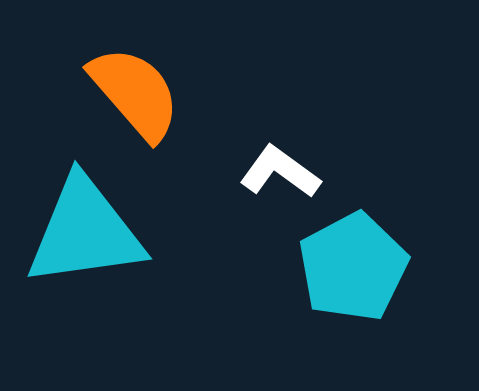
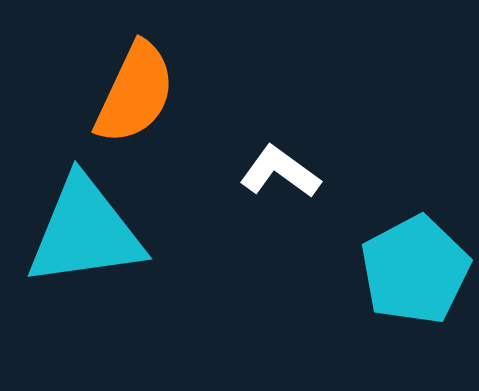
orange semicircle: rotated 66 degrees clockwise
cyan pentagon: moved 62 px right, 3 px down
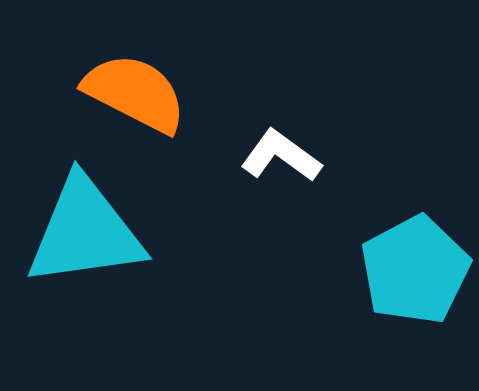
orange semicircle: rotated 88 degrees counterclockwise
white L-shape: moved 1 px right, 16 px up
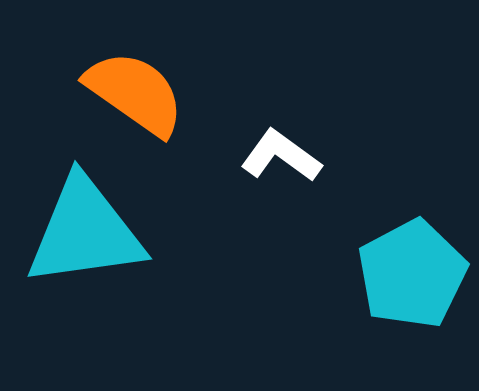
orange semicircle: rotated 8 degrees clockwise
cyan pentagon: moved 3 px left, 4 px down
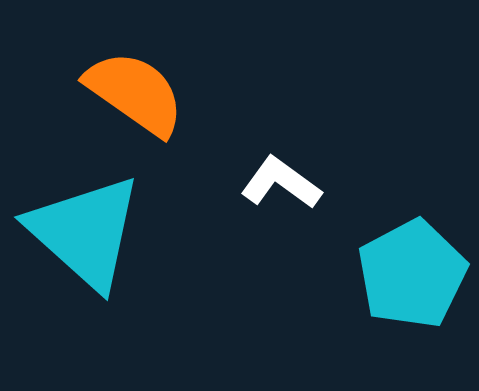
white L-shape: moved 27 px down
cyan triangle: rotated 50 degrees clockwise
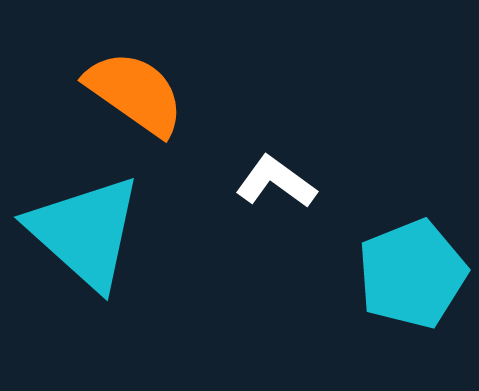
white L-shape: moved 5 px left, 1 px up
cyan pentagon: rotated 6 degrees clockwise
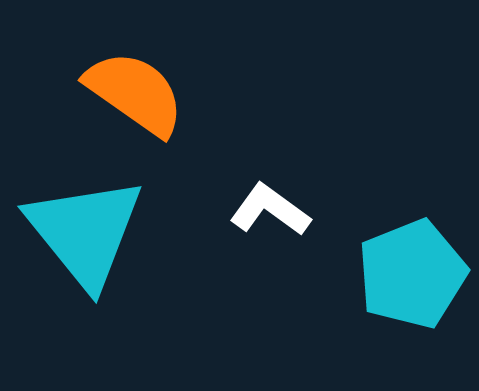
white L-shape: moved 6 px left, 28 px down
cyan triangle: rotated 9 degrees clockwise
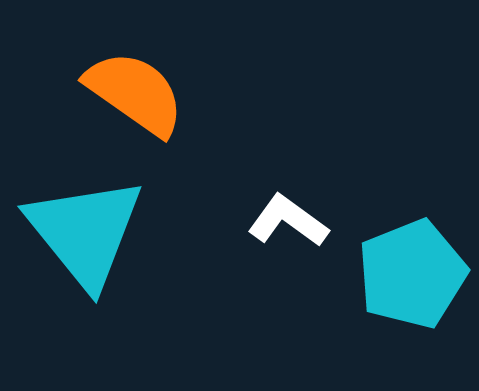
white L-shape: moved 18 px right, 11 px down
